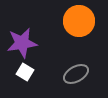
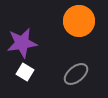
gray ellipse: rotated 10 degrees counterclockwise
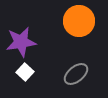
purple star: moved 1 px left, 1 px up
white square: rotated 12 degrees clockwise
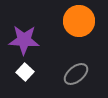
purple star: moved 3 px right, 2 px up; rotated 12 degrees clockwise
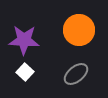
orange circle: moved 9 px down
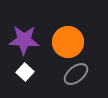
orange circle: moved 11 px left, 12 px down
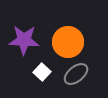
white square: moved 17 px right
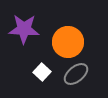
purple star: moved 11 px up
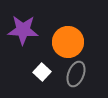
purple star: moved 1 px left, 1 px down
gray ellipse: rotated 30 degrees counterclockwise
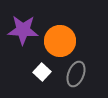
orange circle: moved 8 px left, 1 px up
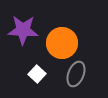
orange circle: moved 2 px right, 2 px down
white square: moved 5 px left, 2 px down
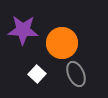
gray ellipse: rotated 45 degrees counterclockwise
